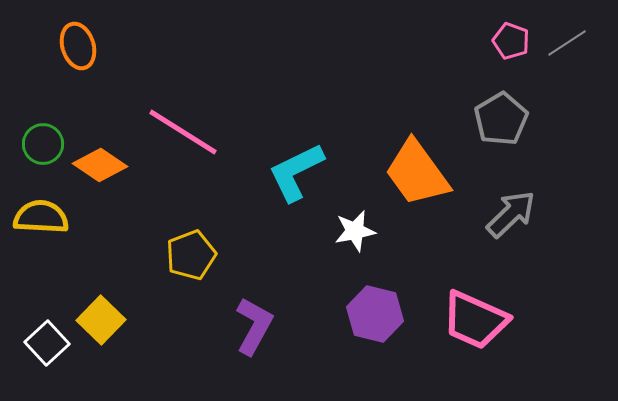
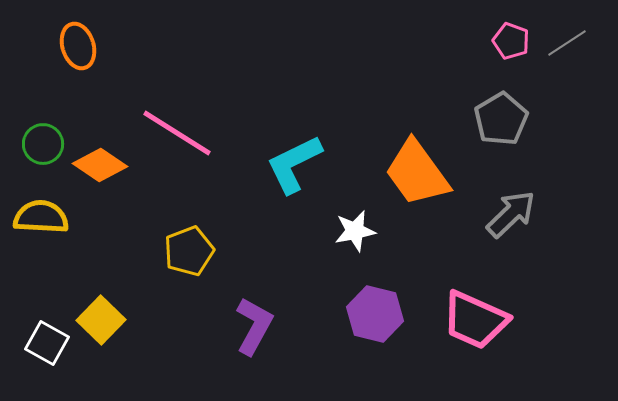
pink line: moved 6 px left, 1 px down
cyan L-shape: moved 2 px left, 8 px up
yellow pentagon: moved 2 px left, 4 px up
white square: rotated 18 degrees counterclockwise
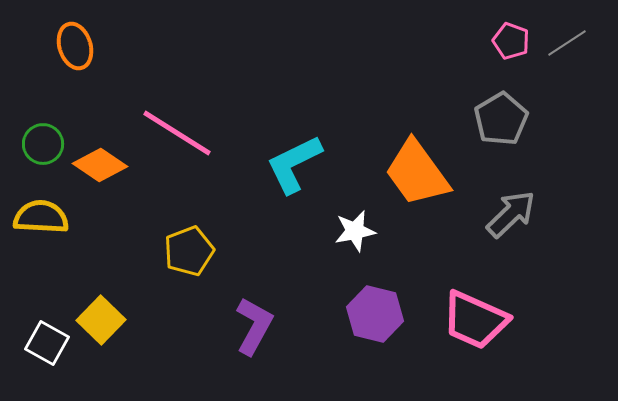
orange ellipse: moved 3 px left
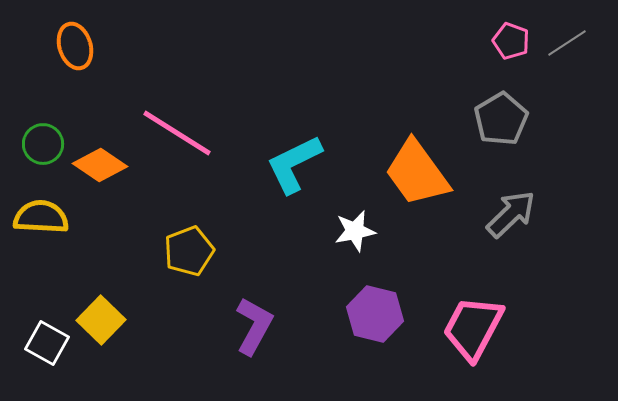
pink trapezoid: moved 2 px left, 8 px down; rotated 94 degrees clockwise
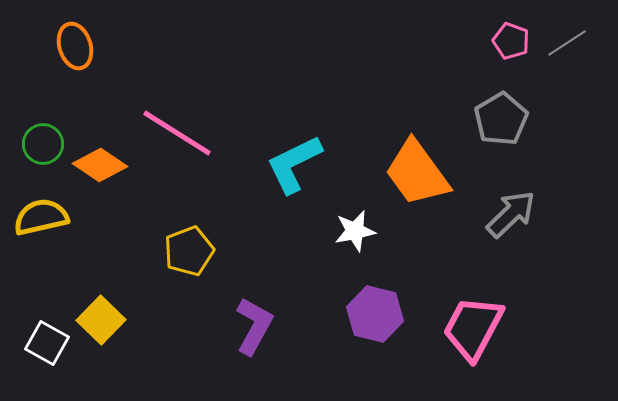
yellow semicircle: rotated 16 degrees counterclockwise
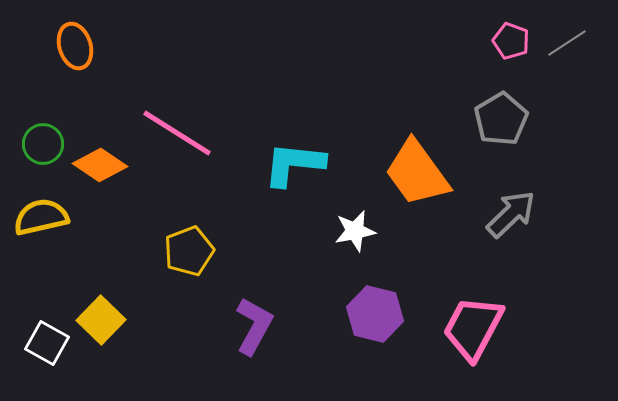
cyan L-shape: rotated 32 degrees clockwise
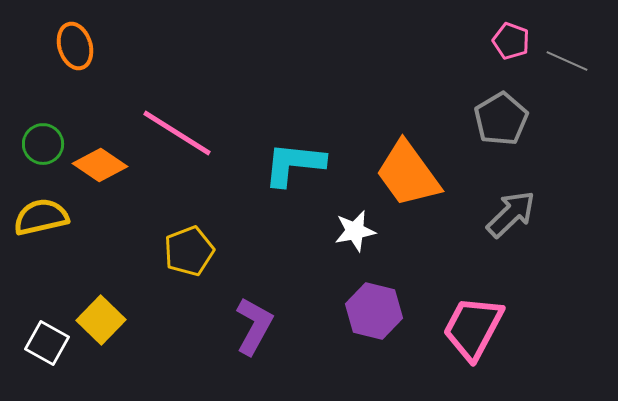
gray line: moved 18 px down; rotated 57 degrees clockwise
orange trapezoid: moved 9 px left, 1 px down
purple hexagon: moved 1 px left, 3 px up
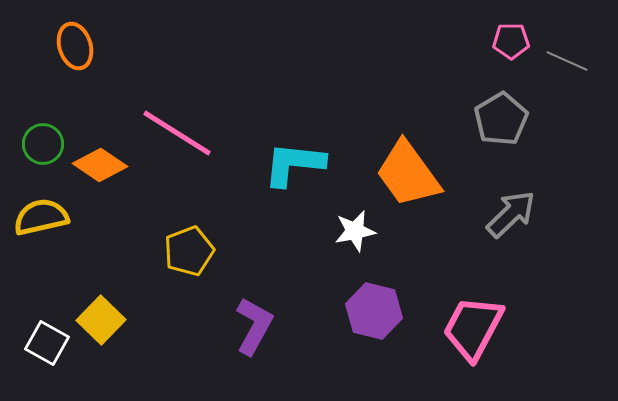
pink pentagon: rotated 21 degrees counterclockwise
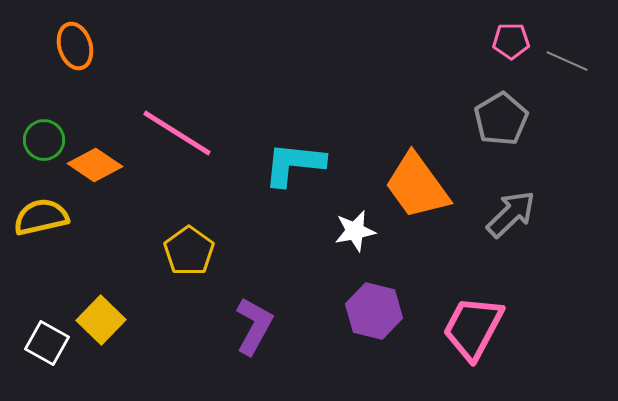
green circle: moved 1 px right, 4 px up
orange diamond: moved 5 px left
orange trapezoid: moved 9 px right, 12 px down
yellow pentagon: rotated 15 degrees counterclockwise
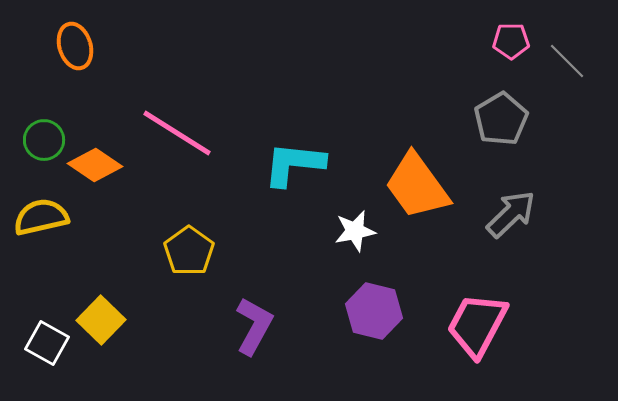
gray line: rotated 21 degrees clockwise
pink trapezoid: moved 4 px right, 3 px up
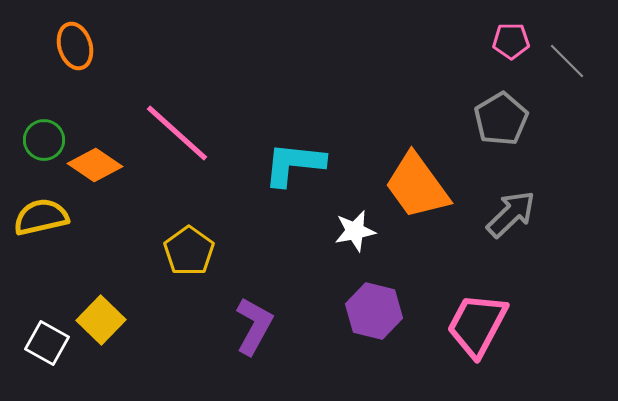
pink line: rotated 10 degrees clockwise
